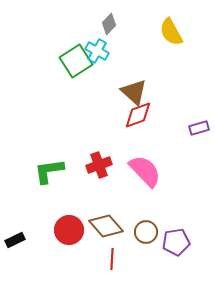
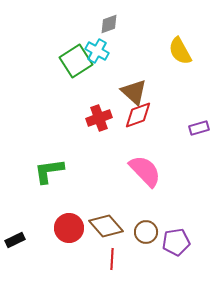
gray diamond: rotated 25 degrees clockwise
yellow semicircle: moved 9 px right, 19 px down
red cross: moved 47 px up
red circle: moved 2 px up
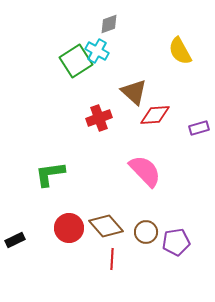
red diamond: moved 17 px right; rotated 16 degrees clockwise
green L-shape: moved 1 px right, 3 px down
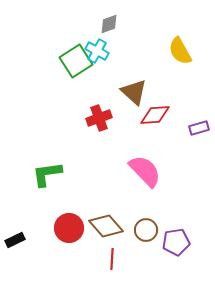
green L-shape: moved 3 px left
brown circle: moved 2 px up
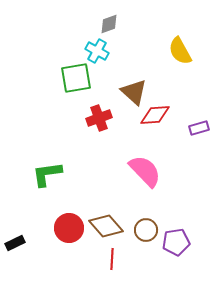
green square: moved 17 px down; rotated 24 degrees clockwise
black rectangle: moved 3 px down
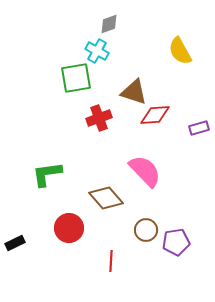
brown triangle: rotated 24 degrees counterclockwise
brown diamond: moved 28 px up
red line: moved 1 px left, 2 px down
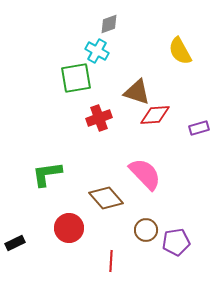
brown triangle: moved 3 px right
pink semicircle: moved 3 px down
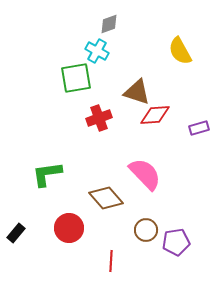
black rectangle: moved 1 px right, 10 px up; rotated 24 degrees counterclockwise
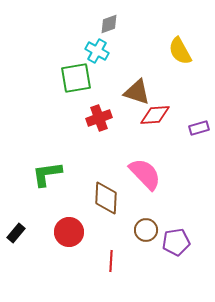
brown diamond: rotated 44 degrees clockwise
red circle: moved 4 px down
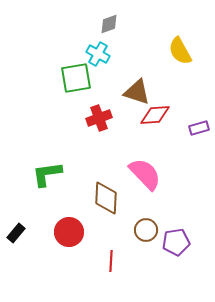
cyan cross: moved 1 px right, 3 px down
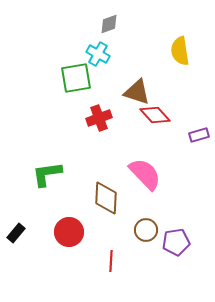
yellow semicircle: rotated 20 degrees clockwise
red diamond: rotated 52 degrees clockwise
purple rectangle: moved 7 px down
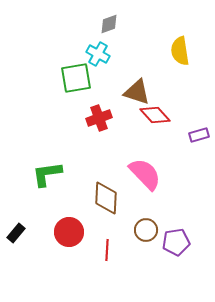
red line: moved 4 px left, 11 px up
